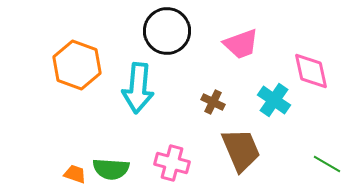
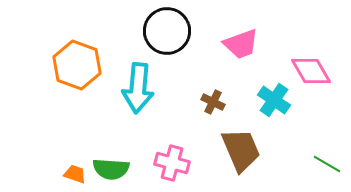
pink diamond: rotated 18 degrees counterclockwise
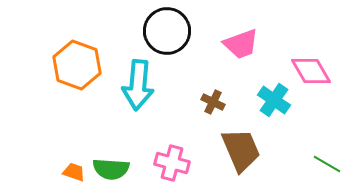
cyan arrow: moved 3 px up
orange trapezoid: moved 1 px left, 2 px up
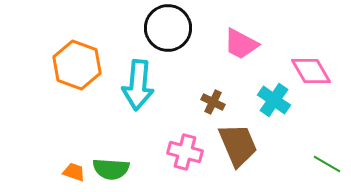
black circle: moved 1 px right, 3 px up
pink trapezoid: rotated 48 degrees clockwise
brown trapezoid: moved 3 px left, 5 px up
pink cross: moved 13 px right, 11 px up
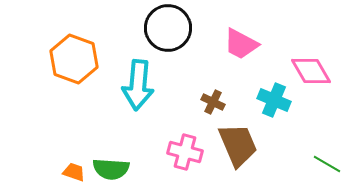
orange hexagon: moved 3 px left, 6 px up
cyan cross: rotated 12 degrees counterclockwise
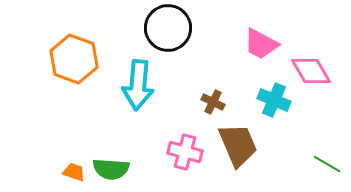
pink trapezoid: moved 20 px right
